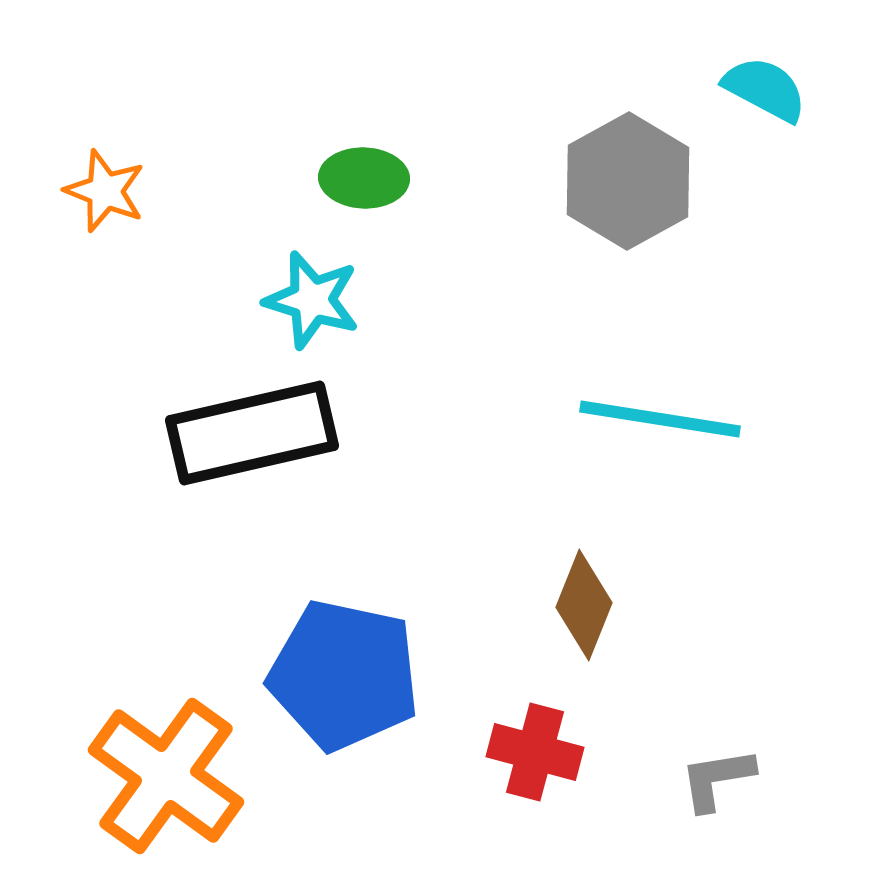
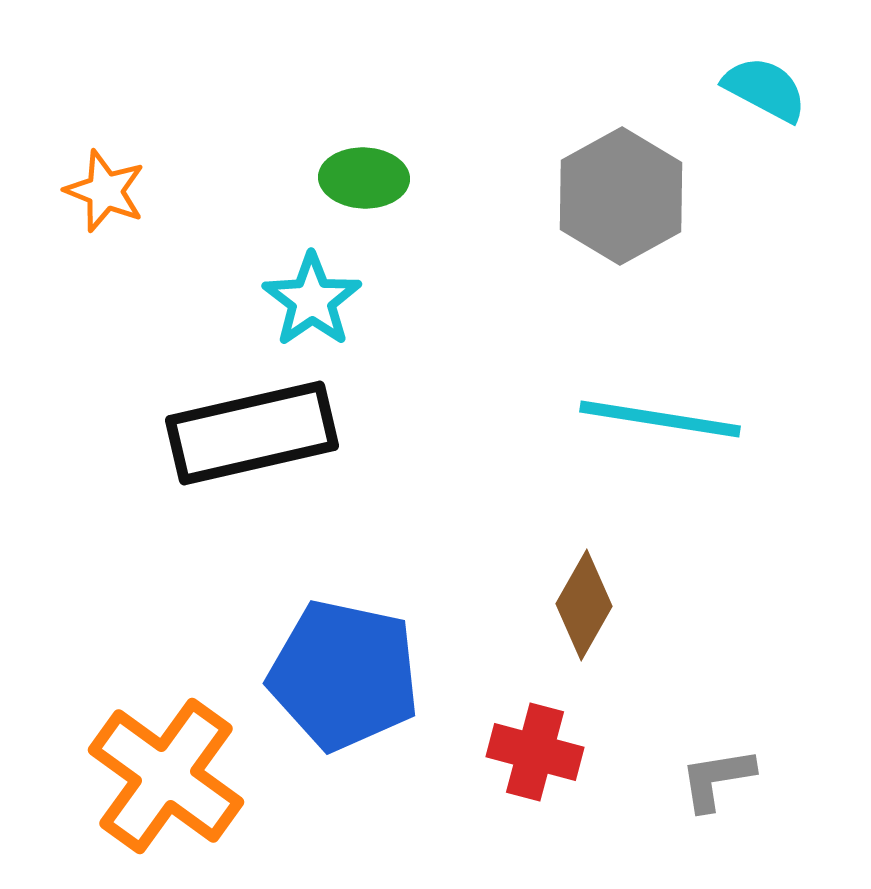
gray hexagon: moved 7 px left, 15 px down
cyan star: rotated 20 degrees clockwise
brown diamond: rotated 8 degrees clockwise
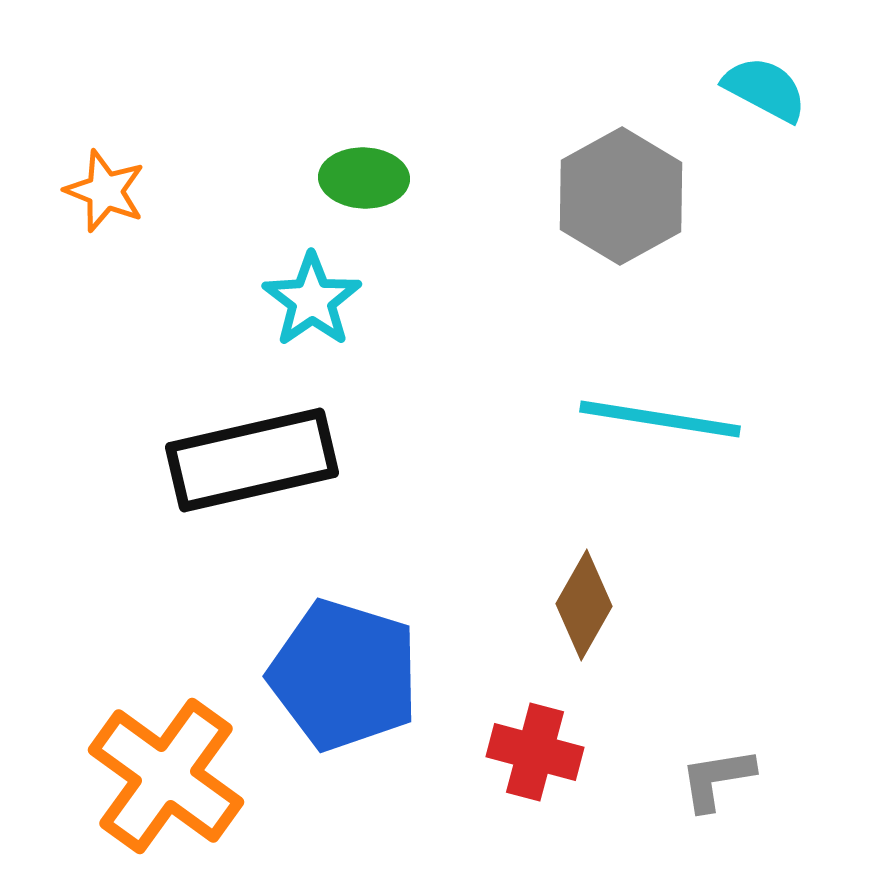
black rectangle: moved 27 px down
blue pentagon: rotated 5 degrees clockwise
